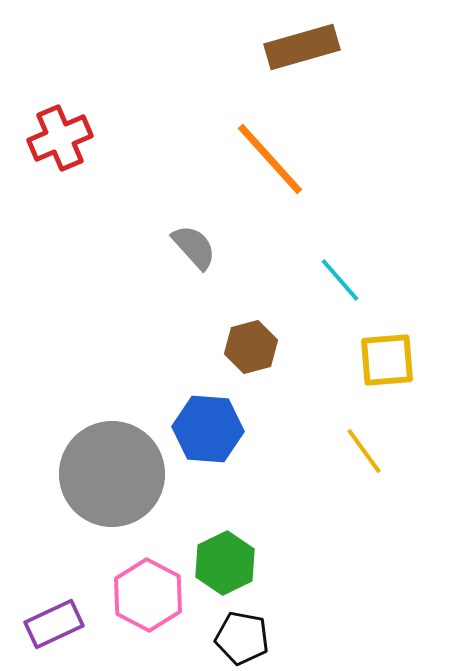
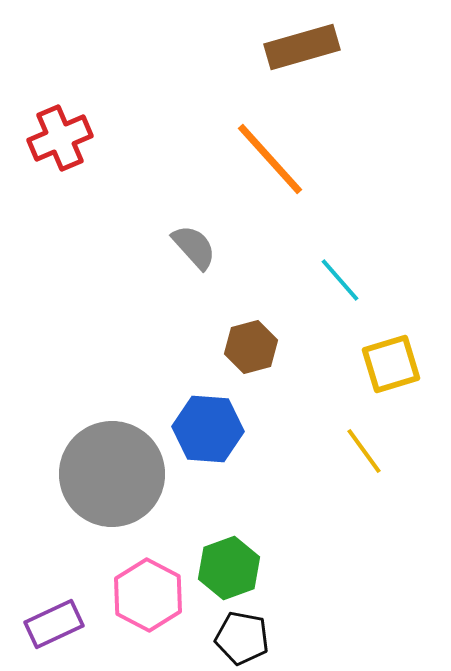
yellow square: moved 4 px right, 4 px down; rotated 12 degrees counterclockwise
green hexagon: moved 4 px right, 5 px down; rotated 6 degrees clockwise
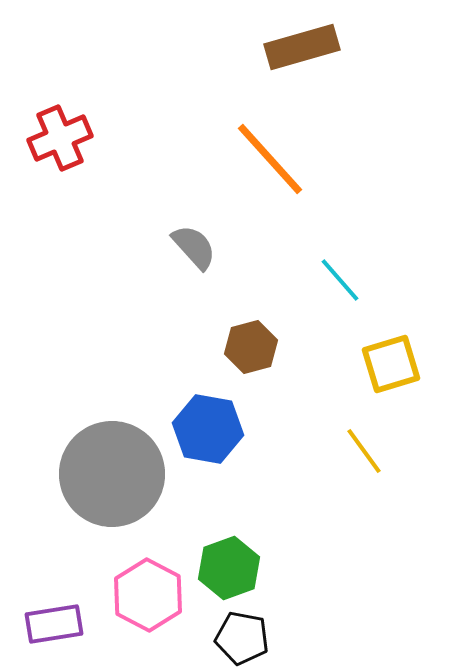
blue hexagon: rotated 6 degrees clockwise
purple rectangle: rotated 16 degrees clockwise
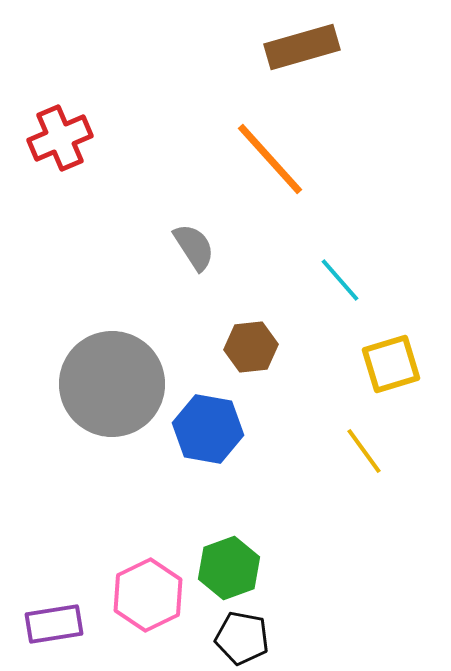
gray semicircle: rotated 9 degrees clockwise
brown hexagon: rotated 9 degrees clockwise
gray circle: moved 90 px up
pink hexagon: rotated 6 degrees clockwise
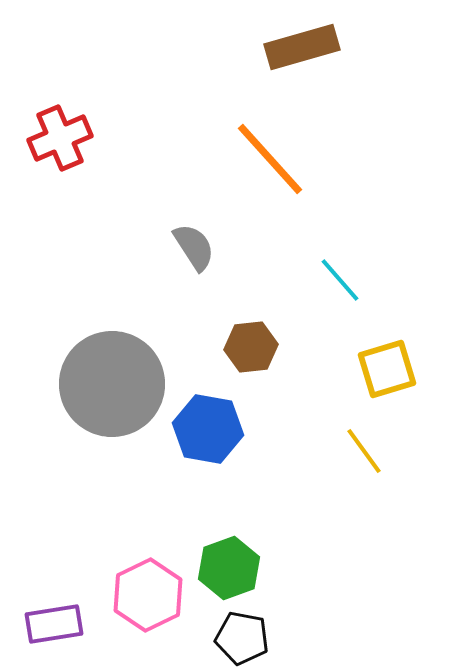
yellow square: moved 4 px left, 5 px down
